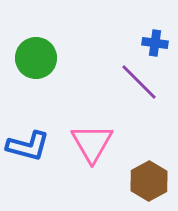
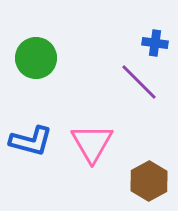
blue L-shape: moved 3 px right, 5 px up
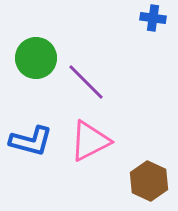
blue cross: moved 2 px left, 25 px up
purple line: moved 53 px left
pink triangle: moved 2 px left, 2 px up; rotated 33 degrees clockwise
brown hexagon: rotated 6 degrees counterclockwise
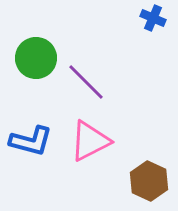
blue cross: rotated 15 degrees clockwise
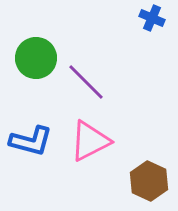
blue cross: moved 1 px left
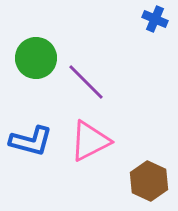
blue cross: moved 3 px right, 1 px down
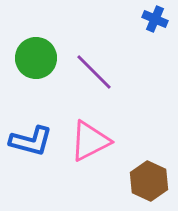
purple line: moved 8 px right, 10 px up
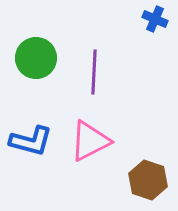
purple line: rotated 48 degrees clockwise
brown hexagon: moved 1 px left, 1 px up; rotated 6 degrees counterclockwise
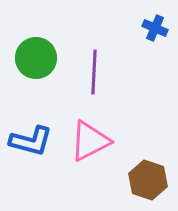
blue cross: moved 9 px down
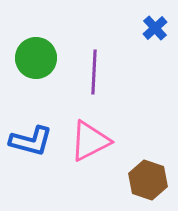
blue cross: rotated 25 degrees clockwise
